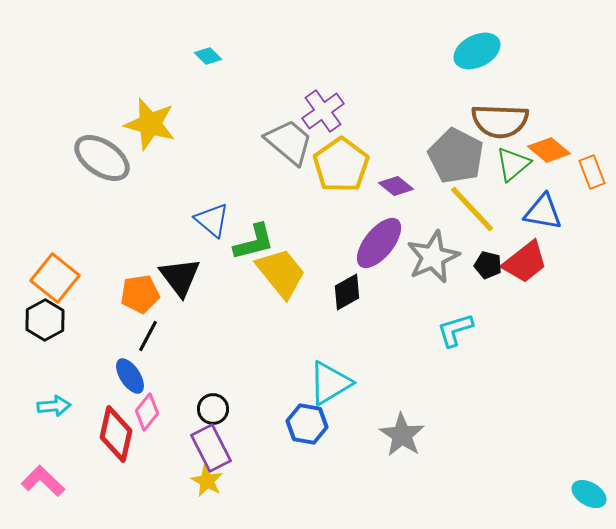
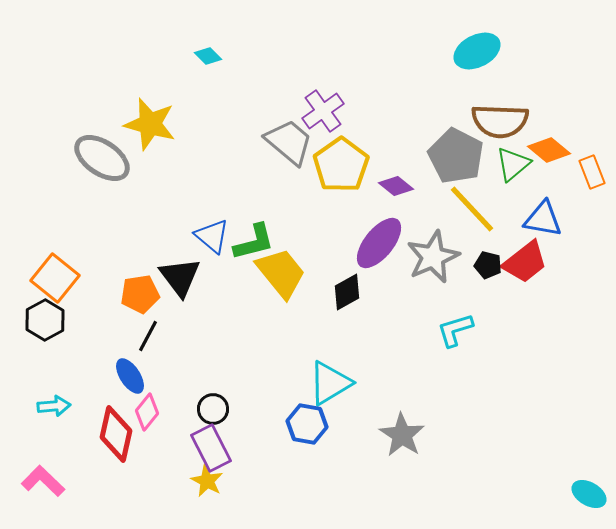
blue triangle at (543, 212): moved 7 px down
blue triangle at (212, 220): moved 16 px down
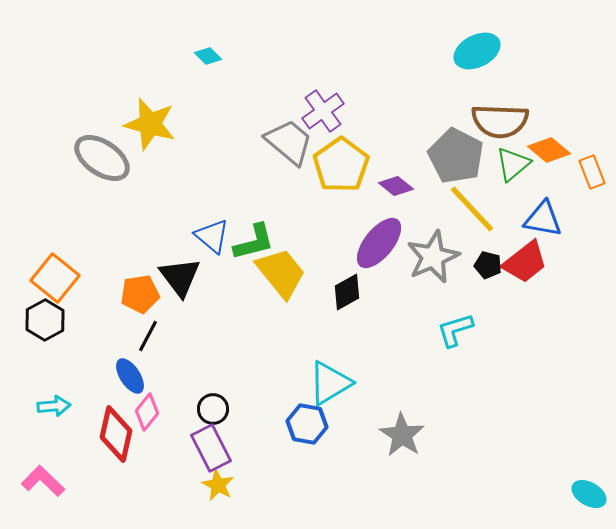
yellow star at (207, 481): moved 11 px right, 4 px down
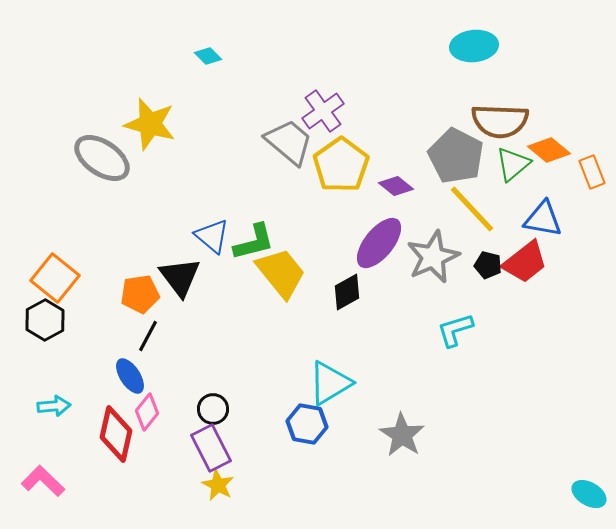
cyan ellipse at (477, 51): moved 3 px left, 5 px up; rotated 21 degrees clockwise
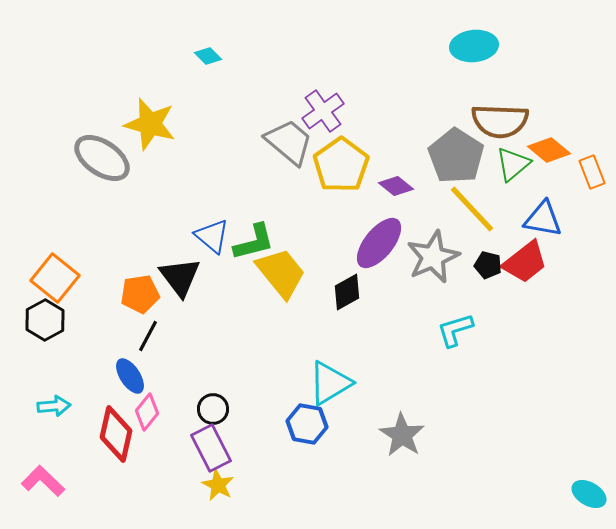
gray pentagon at (456, 156): rotated 6 degrees clockwise
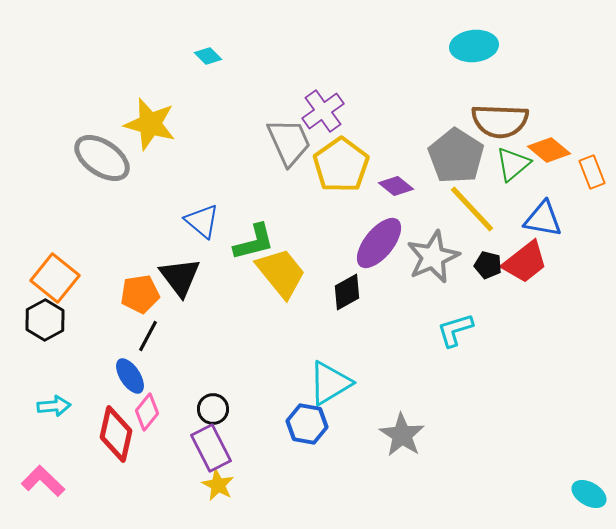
gray trapezoid at (289, 142): rotated 26 degrees clockwise
blue triangle at (212, 236): moved 10 px left, 15 px up
